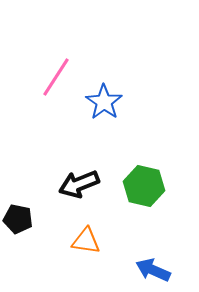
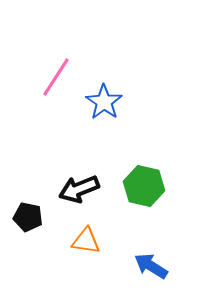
black arrow: moved 5 px down
black pentagon: moved 10 px right, 2 px up
blue arrow: moved 2 px left, 4 px up; rotated 8 degrees clockwise
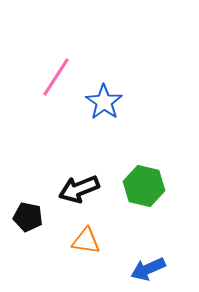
blue arrow: moved 3 px left, 3 px down; rotated 56 degrees counterclockwise
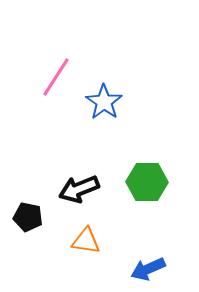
green hexagon: moved 3 px right, 4 px up; rotated 12 degrees counterclockwise
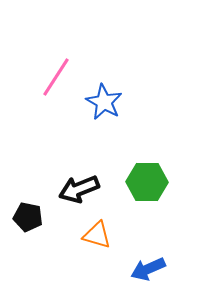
blue star: rotated 6 degrees counterclockwise
orange triangle: moved 11 px right, 6 px up; rotated 8 degrees clockwise
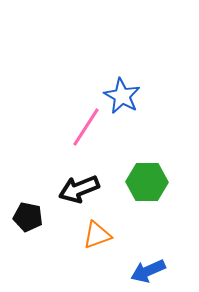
pink line: moved 30 px right, 50 px down
blue star: moved 18 px right, 6 px up
orange triangle: rotated 36 degrees counterclockwise
blue arrow: moved 2 px down
